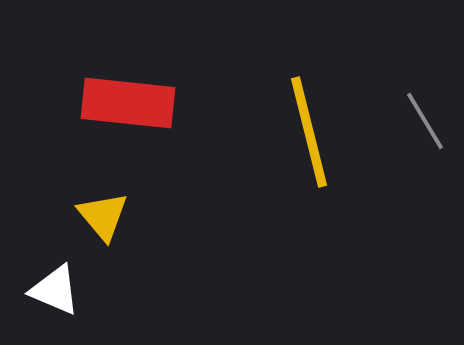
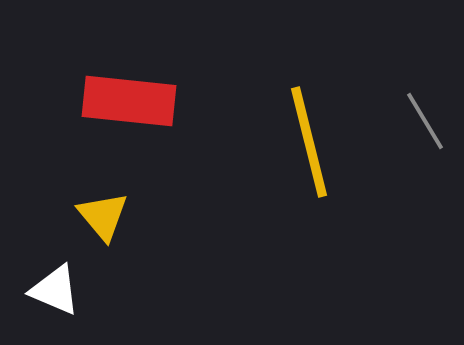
red rectangle: moved 1 px right, 2 px up
yellow line: moved 10 px down
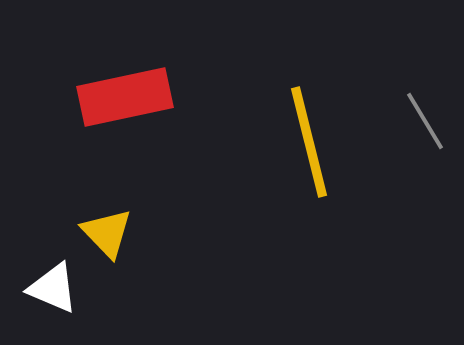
red rectangle: moved 4 px left, 4 px up; rotated 18 degrees counterclockwise
yellow triangle: moved 4 px right, 17 px down; rotated 4 degrees counterclockwise
white triangle: moved 2 px left, 2 px up
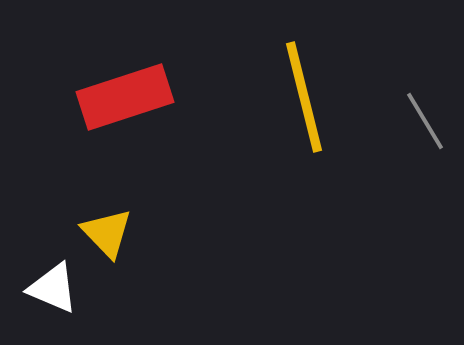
red rectangle: rotated 6 degrees counterclockwise
yellow line: moved 5 px left, 45 px up
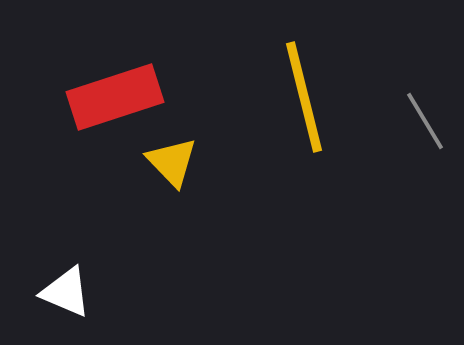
red rectangle: moved 10 px left
yellow triangle: moved 65 px right, 71 px up
white triangle: moved 13 px right, 4 px down
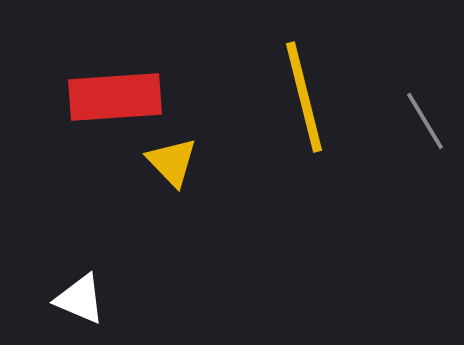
red rectangle: rotated 14 degrees clockwise
white triangle: moved 14 px right, 7 px down
